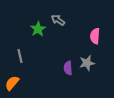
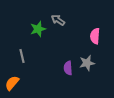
green star: rotated 14 degrees clockwise
gray line: moved 2 px right
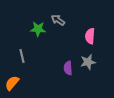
green star: rotated 21 degrees clockwise
pink semicircle: moved 5 px left
gray star: moved 1 px right, 1 px up
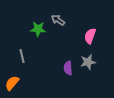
pink semicircle: rotated 14 degrees clockwise
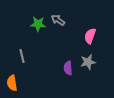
green star: moved 5 px up
orange semicircle: rotated 49 degrees counterclockwise
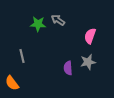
orange semicircle: rotated 28 degrees counterclockwise
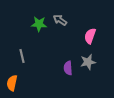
gray arrow: moved 2 px right
green star: moved 1 px right
orange semicircle: rotated 49 degrees clockwise
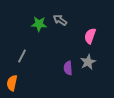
gray line: rotated 40 degrees clockwise
gray star: rotated 14 degrees counterclockwise
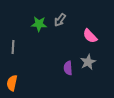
gray arrow: rotated 88 degrees counterclockwise
pink semicircle: rotated 63 degrees counterclockwise
gray line: moved 9 px left, 9 px up; rotated 24 degrees counterclockwise
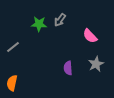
gray line: rotated 48 degrees clockwise
gray star: moved 8 px right, 2 px down
